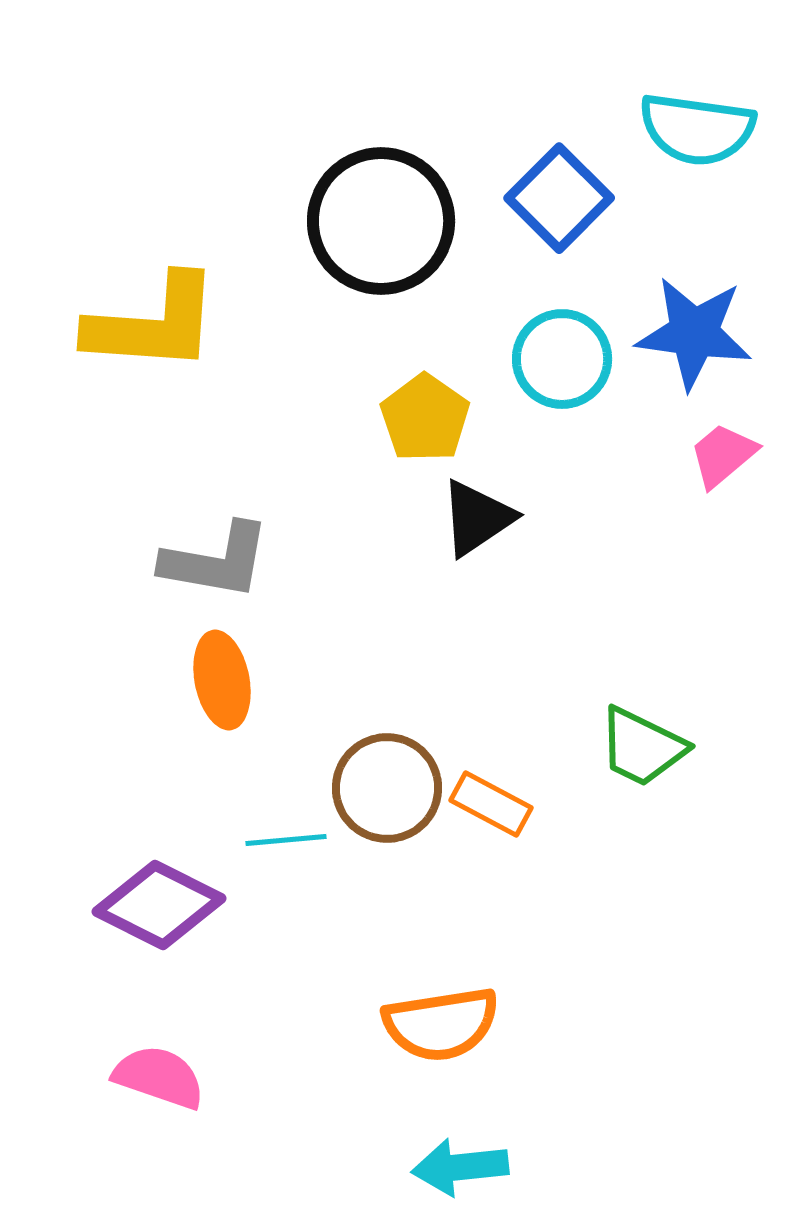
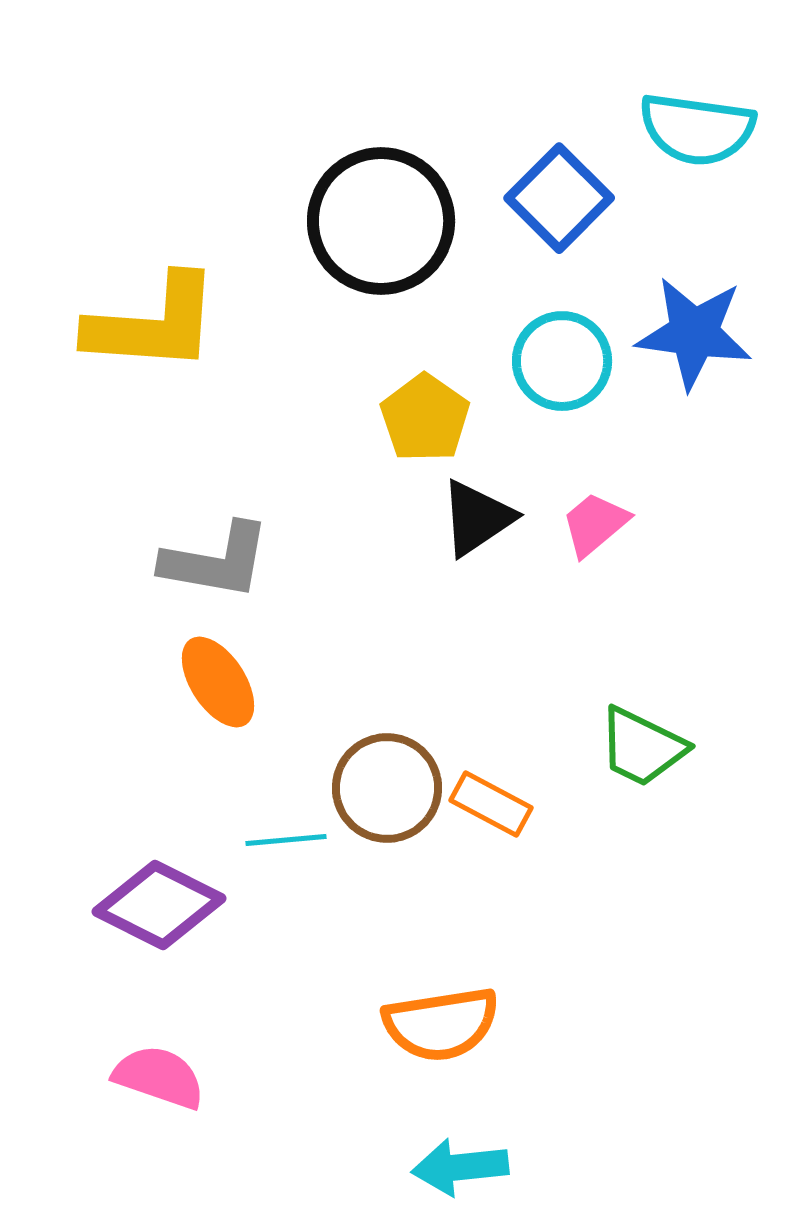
cyan circle: moved 2 px down
pink trapezoid: moved 128 px left, 69 px down
orange ellipse: moved 4 px left, 2 px down; rotated 22 degrees counterclockwise
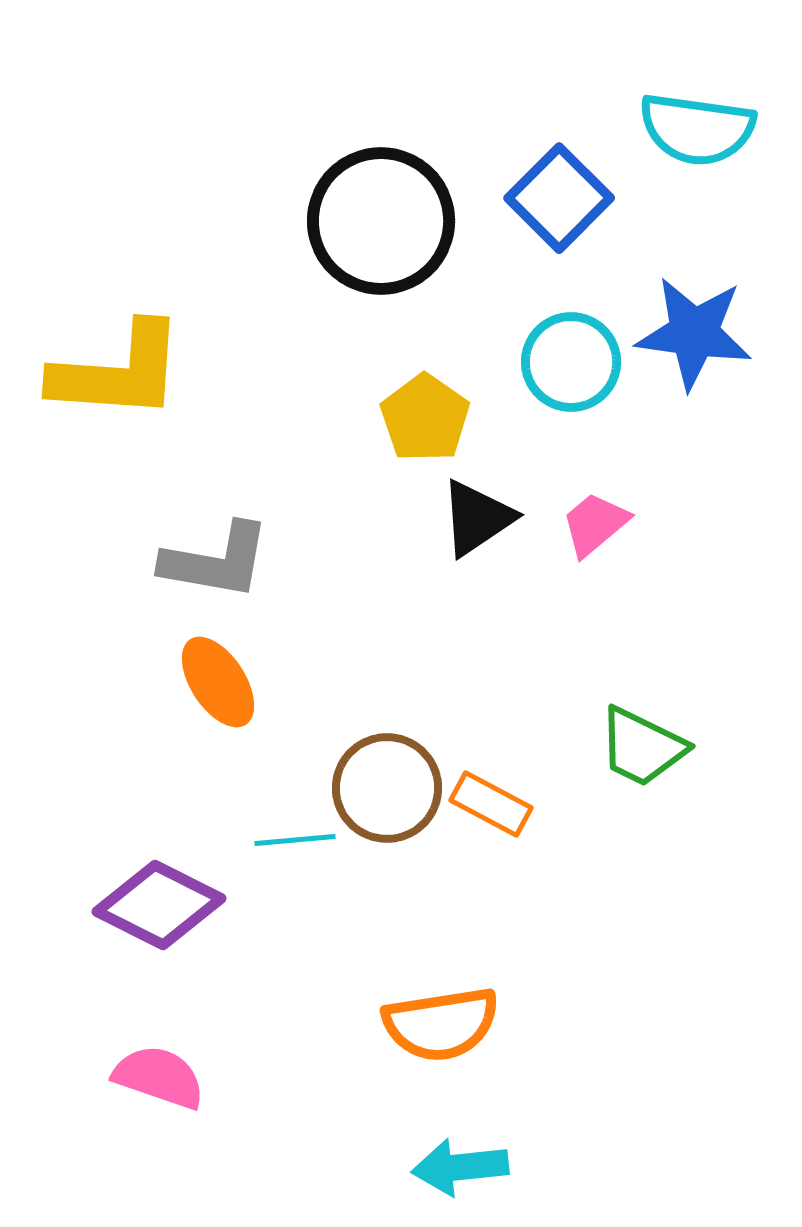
yellow L-shape: moved 35 px left, 48 px down
cyan circle: moved 9 px right, 1 px down
cyan line: moved 9 px right
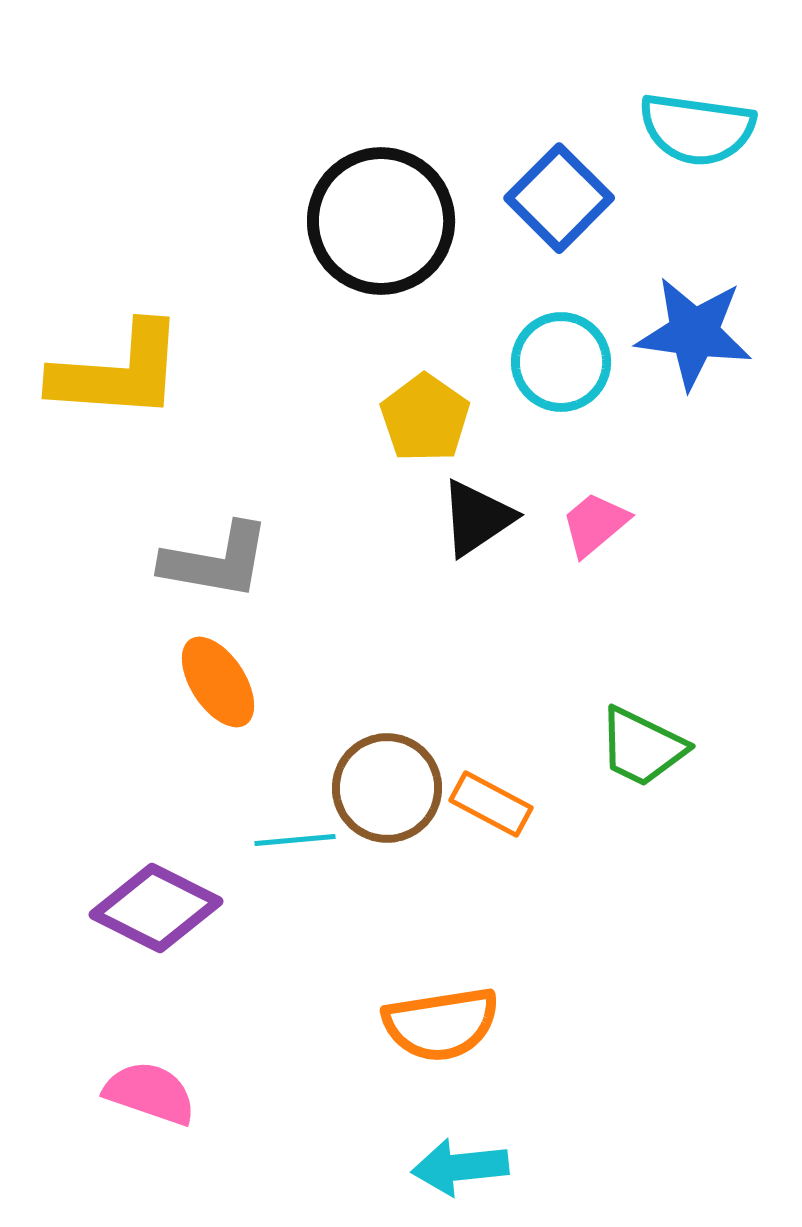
cyan circle: moved 10 px left
purple diamond: moved 3 px left, 3 px down
pink semicircle: moved 9 px left, 16 px down
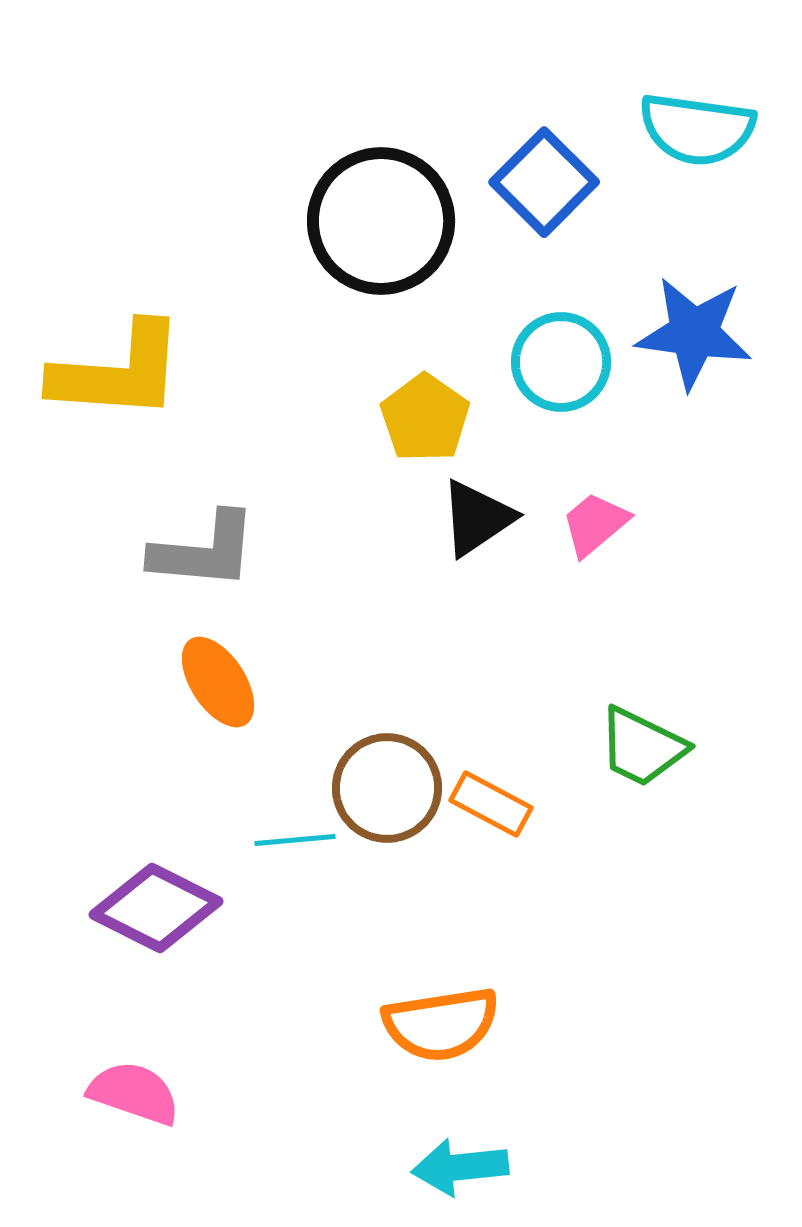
blue square: moved 15 px left, 16 px up
gray L-shape: moved 12 px left, 10 px up; rotated 5 degrees counterclockwise
pink semicircle: moved 16 px left
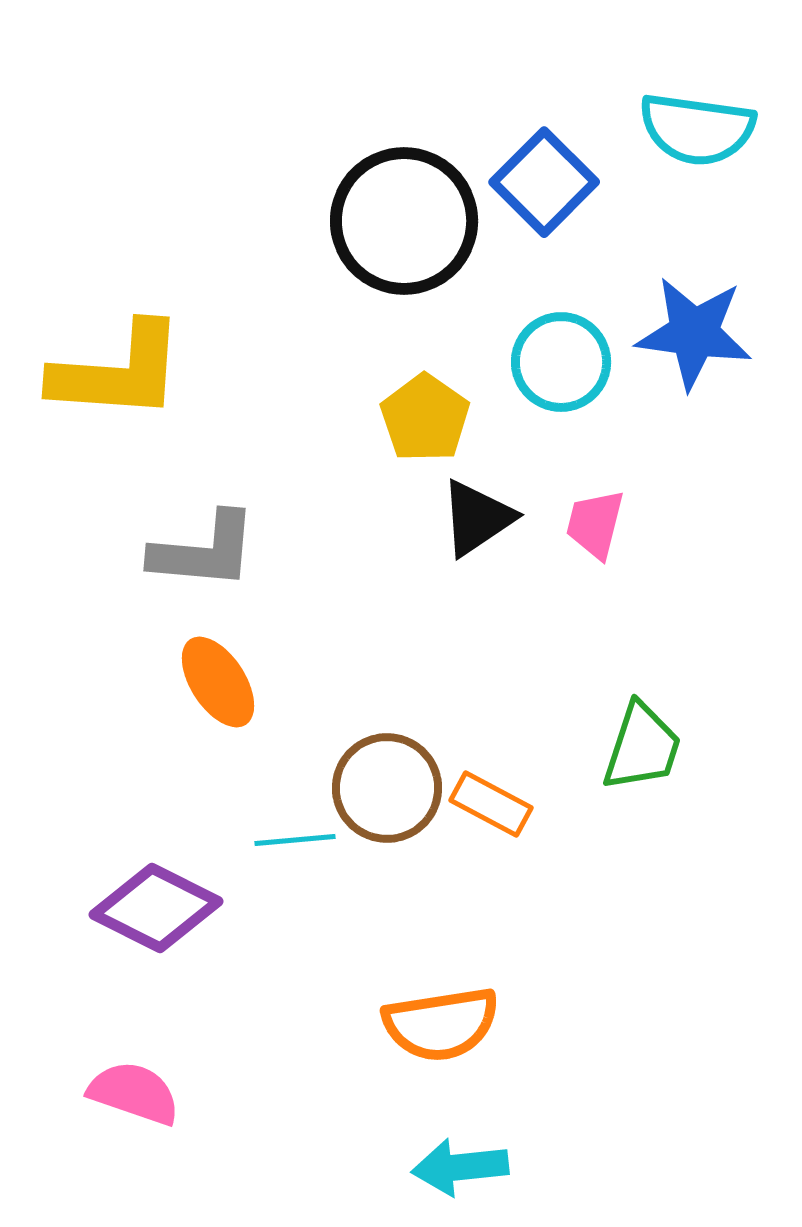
black circle: moved 23 px right
pink trapezoid: rotated 36 degrees counterclockwise
green trapezoid: rotated 98 degrees counterclockwise
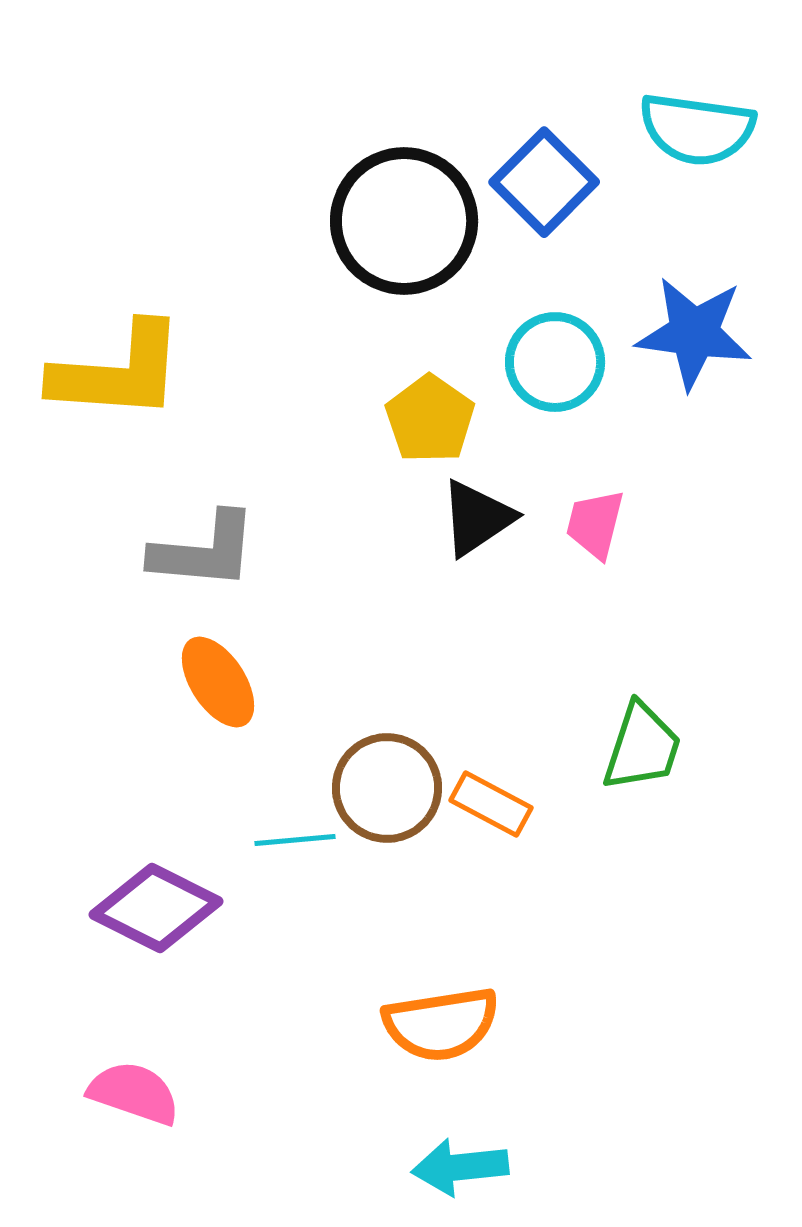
cyan circle: moved 6 px left
yellow pentagon: moved 5 px right, 1 px down
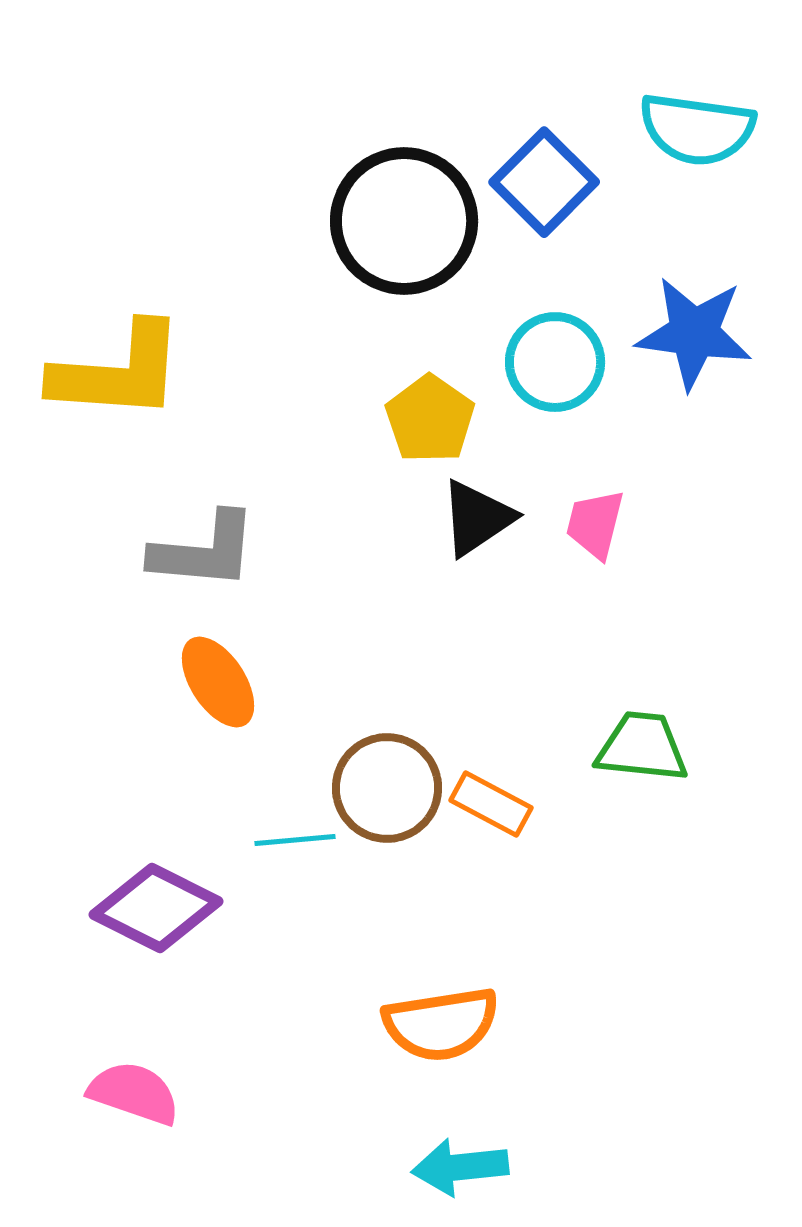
green trapezoid: rotated 102 degrees counterclockwise
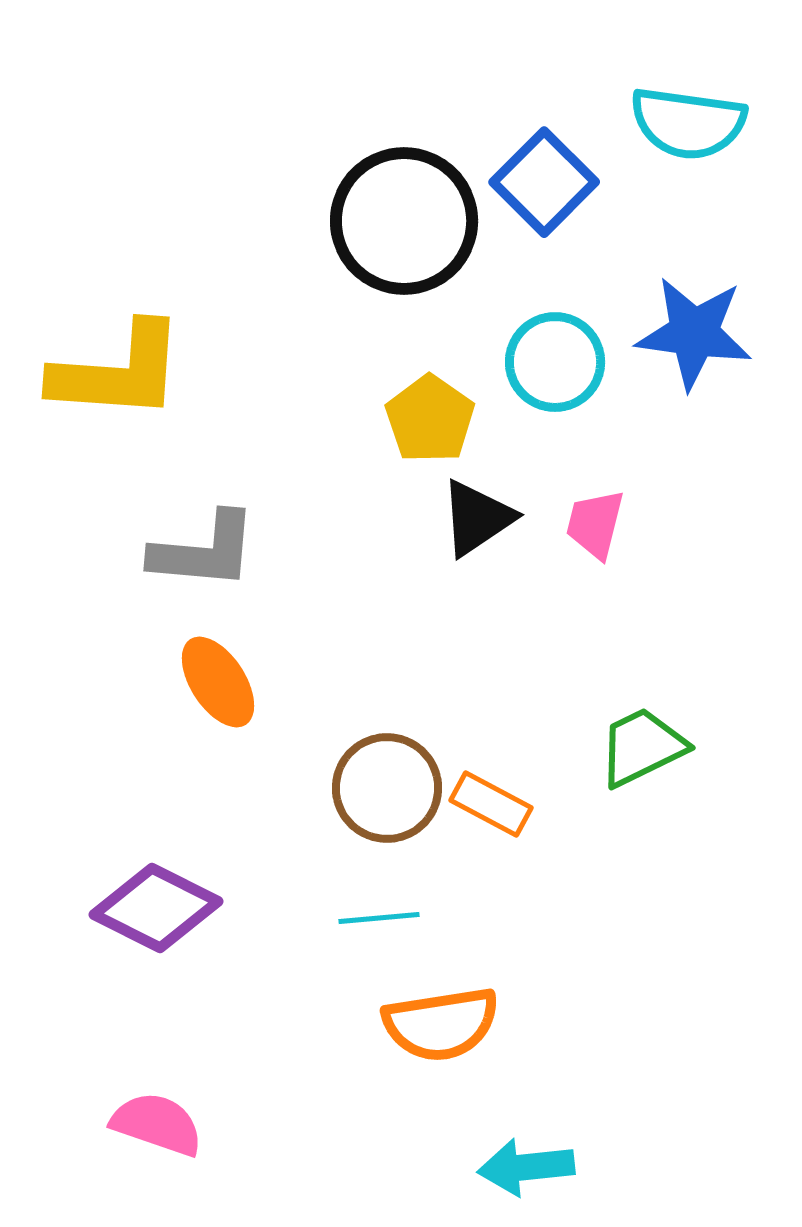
cyan semicircle: moved 9 px left, 6 px up
green trapezoid: rotated 32 degrees counterclockwise
cyan line: moved 84 px right, 78 px down
pink semicircle: moved 23 px right, 31 px down
cyan arrow: moved 66 px right
